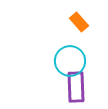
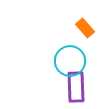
orange rectangle: moved 6 px right, 6 px down
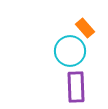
cyan circle: moved 10 px up
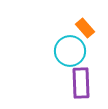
purple rectangle: moved 5 px right, 4 px up
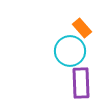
orange rectangle: moved 3 px left
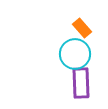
cyan circle: moved 5 px right, 3 px down
